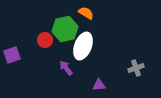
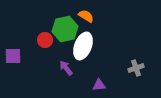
orange semicircle: moved 3 px down
purple square: moved 1 px right, 1 px down; rotated 18 degrees clockwise
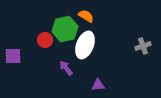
white ellipse: moved 2 px right, 1 px up
gray cross: moved 7 px right, 22 px up
purple triangle: moved 1 px left
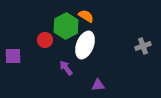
green hexagon: moved 1 px right, 3 px up; rotated 15 degrees counterclockwise
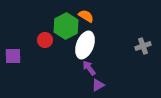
purple arrow: moved 23 px right
purple triangle: rotated 24 degrees counterclockwise
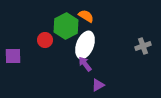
purple arrow: moved 4 px left, 4 px up
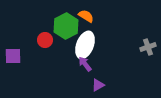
gray cross: moved 5 px right, 1 px down
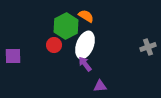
red circle: moved 9 px right, 5 px down
purple triangle: moved 2 px right, 1 px down; rotated 24 degrees clockwise
